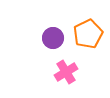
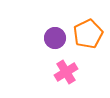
purple circle: moved 2 px right
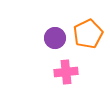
pink cross: rotated 25 degrees clockwise
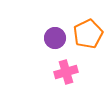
pink cross: rotated 10 degrees counterclockwise
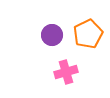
purple circle: moved 3 px left, 3 px up
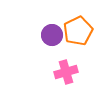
orange pentagon: moved 10 px left, 3 px up
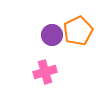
pink cross: moved 21 px left
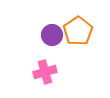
orange pentagon: rotated 8 degrees counterclockwise
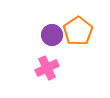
pink cross: moved 2 px right, 4 px up; rotated 10 degrees counterclockwise
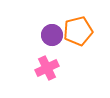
orange pentagon: rotated 20 degrees clockwise
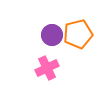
orange pentagon: moved 3 px down
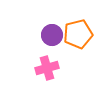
pink cross: rotated 10 degrees clockwise
